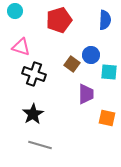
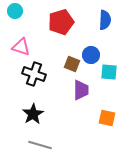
red pentagon: moved 2 px right, 2 px down
brown square: rotated 14 degrees counterclockwise
purple trapezoid: moved 5 px left, 4 px up
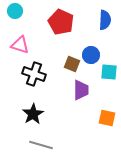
red pentagon: rotated 30 degrees counterclockwise
pink triangle: moved 1 px left, 2 px up
gray line: moved 1 px right
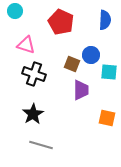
pink triangle: moved 6 px right
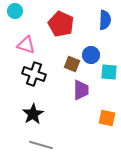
red pentagon: moved 2 px down
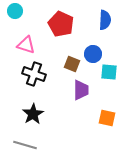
blue circle: moved 2 px right, 1 px up
gray line: moved 16 px left
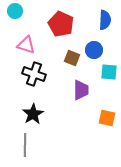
blue circle: moved 1 px right, 4 px up
brown square: moved 6 px up
gray line: rotated 75 degrees clockwise
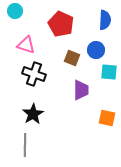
blue circle: moved 2 px right
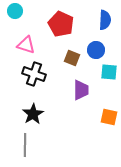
orange square: moved 2 px right, 1 px up
